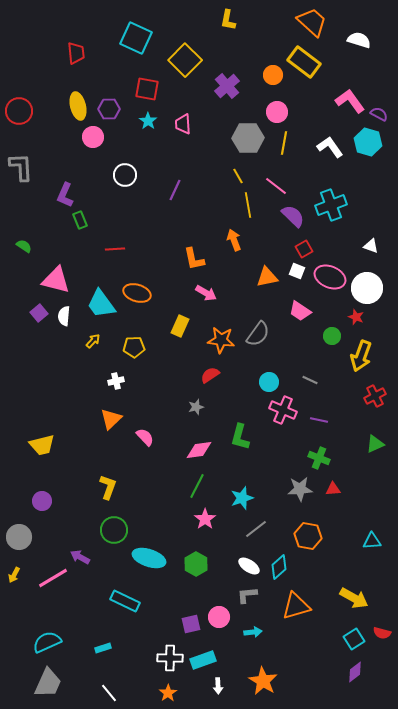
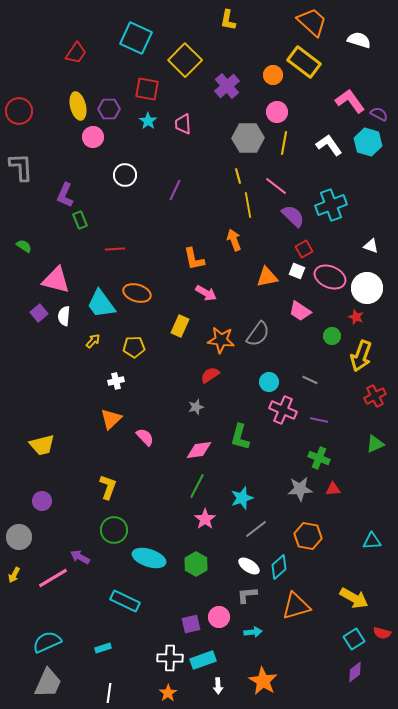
red trapezoid at (76, 53): rotated 40 degrees clockwise
white L-shape at (330, 147): moved 1 px left, 2 px up
yellow line at (238, 176): rotated 14 degrees clockwise
white line at (109, 693): rotated 48 degrees clockwise
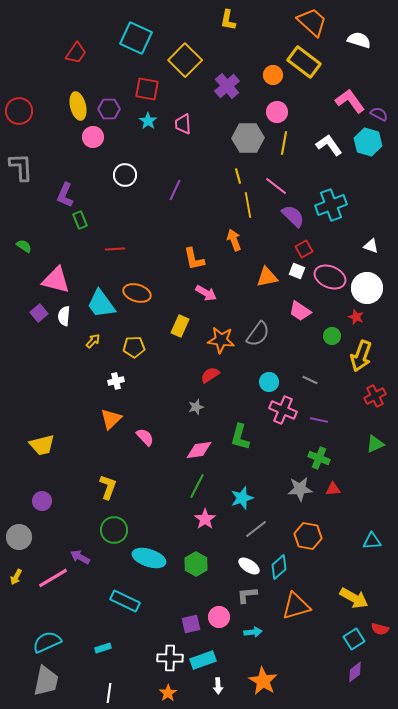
yellow arrow at (14, 575): moved 2 px right, 2 px down
red semicircle at (382, 633): moved 2 px left, 4 px up
gray trapezoid at (48, 683): moved 2 px left, 2 px up; rotated 12 degrees counterclockwise
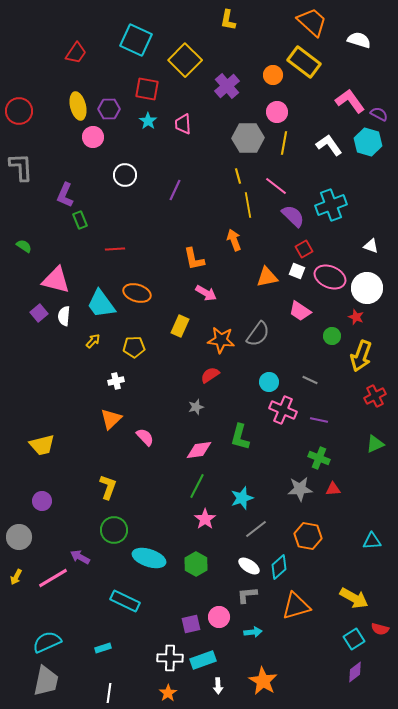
cyan square at (136, 38): moved 2 px down
